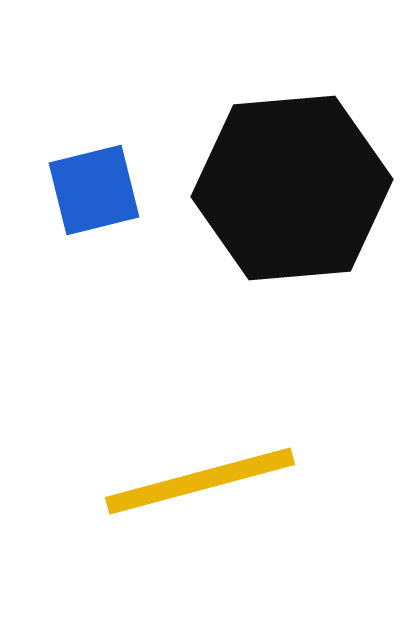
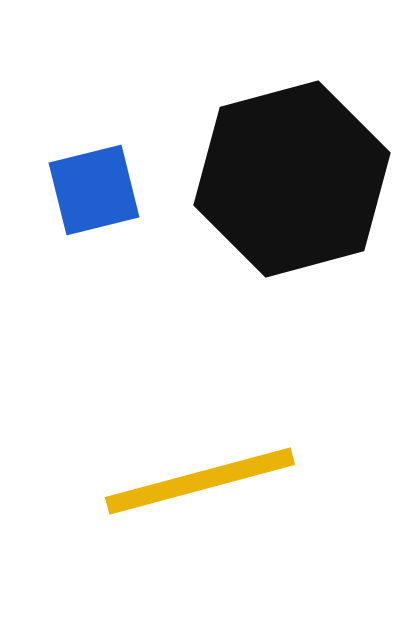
black hexagon: moved 9 px up; rotated 10 degrees counterclockwise
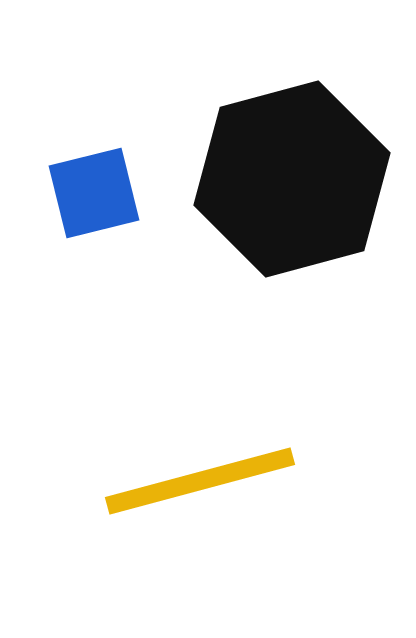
blue square: moved 3 px down
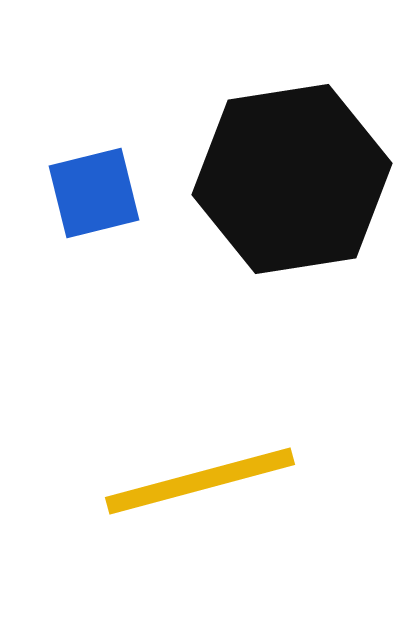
black hexagon: rotated 6 degrees clockwise
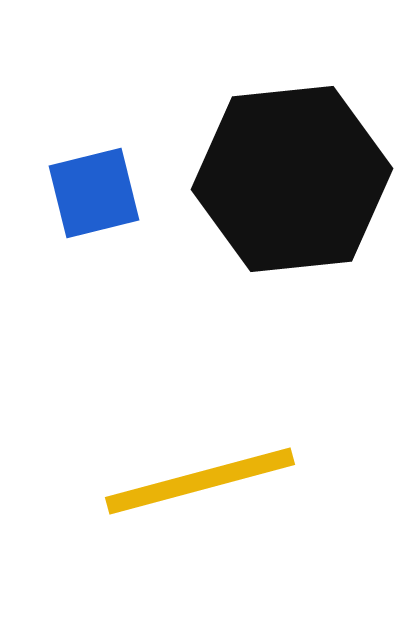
black hexagon: rotated 3 degrees clockwise
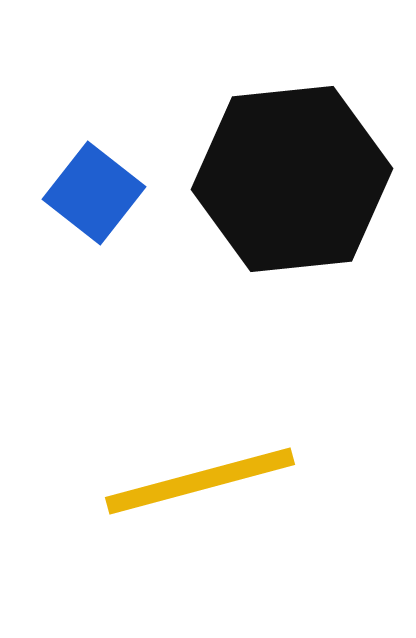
blue square: rotated 38 degrees counterclockwise
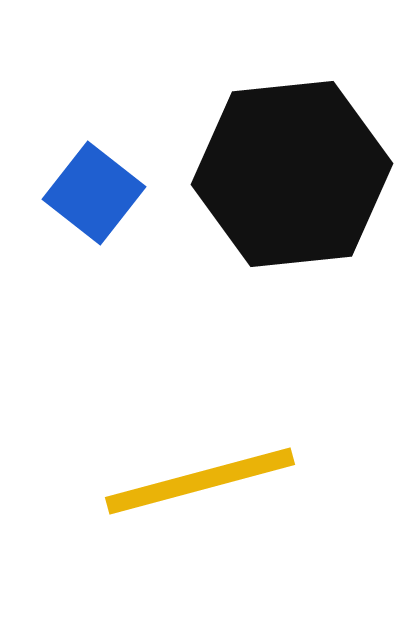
black hexagon: moved 5 px up
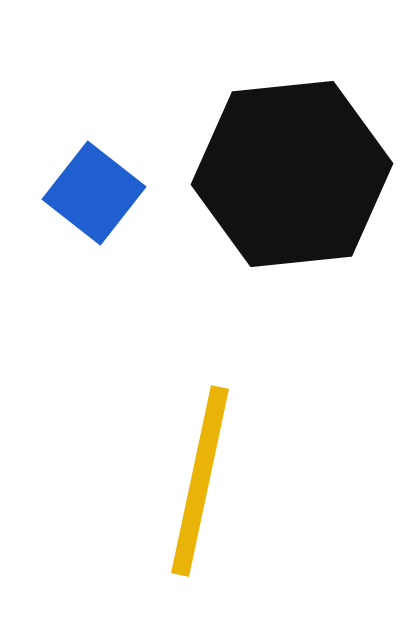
yellow line: rotated 63 degrees counterclockwise
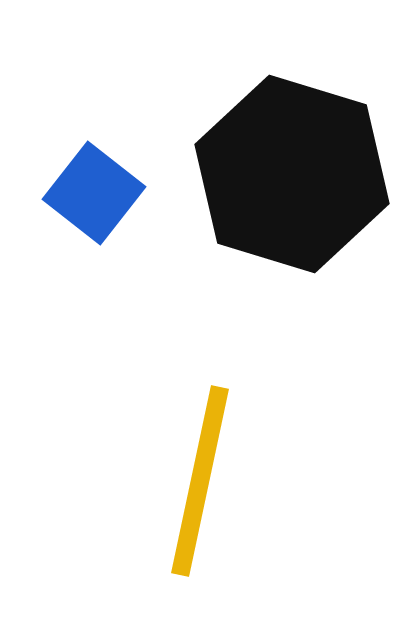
black hexagon: rotated 23 degrees clockwise
